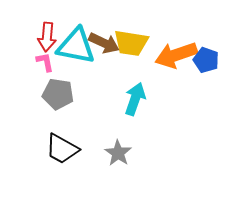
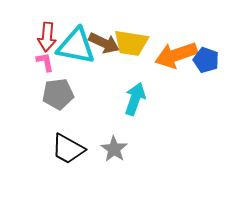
gray pentagon: rotated 16 degrees counterclockwise
black trapezoid: moved 6 px right
gray star: moved 4 px left, 4 px up
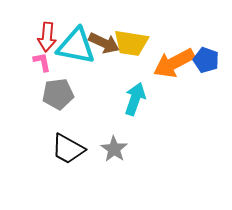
orange arrow: moved 2 px left, 8 px down; rotated 9 degrees counterclockwise
pink L-shape: moved 3 px left
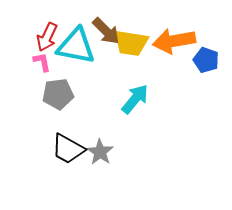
red arrow: rotated 20 degrees clockwise
brown arrow: moved 2 px right, 12 px up; rotated 20 degrees clockwise
orange arrow: moved 22 px up; rotated 18 degrees clockwise
cyan arrow: rotated 20 degrees clockwise
gray star: moved 14 px left, 3 px down
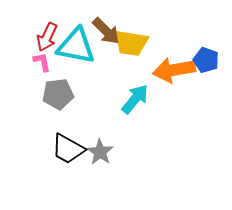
orange arrow: moved 29 px down
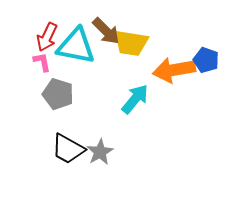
gray pentagon: rotated 24 degrees clockwise
gray star: rotated 8 degrees clockwise
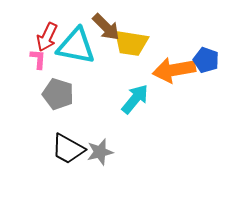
brown arrow: moved 4 px up
pink L-shape: moved 4 px left, 3 px up; rotated 15 degrees clockwise
gray star: rotated 16 degrees clockwise
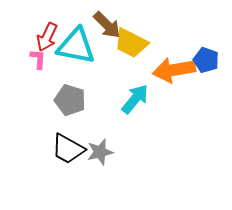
brown arrow: moved 1 px right, 2 px up
yellow trapezoid: rotated 18 degrees clockwise
gray pentagon: moved 12 px right, 6 px down
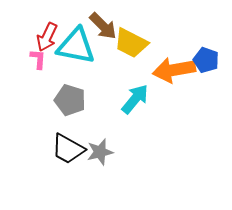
brown arrow: moved 4 px left, 1 px down
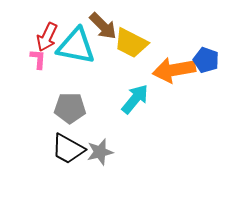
gray pentagon: moved 8 px down; rotated 16 degrees counterclockwise
